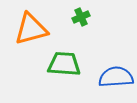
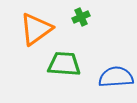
orange triangle: moved 5 px right; rotated 21 degrees counterclockwise
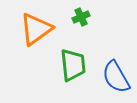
green trapezoid: moved 9 px right, 1 px down; rotated 80 degrees clockwise
blue semicircle: rotated 116 degrees counterclockwise
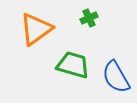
green cross: moved 8 px right, 1 px down
green trapezoid: rotated 68 degrees counterclockwise
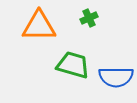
orange triangle: moved 3 px right, 3 px up; rotated 36 degrees clockwise
blue semicircle: rotated 60 degrees counterclockwise
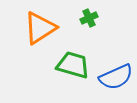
orange triangle: moved 1 px right, 2 px down; rotated 33 degrees counterclockwise
blue semicircle: rotated 24 degrees counterclockwise
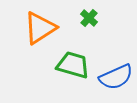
green cross: rotated 24 degrees counterclockwise
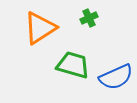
green cross: rotated 24 degrees clockwise
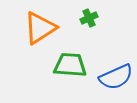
green trapezoid: moved 3 px left; rotated 12 degrees counterclockwise
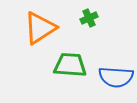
blue semicircle: rotated 28 degrees clockwise
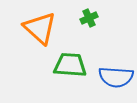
orange triangle: rotated 45 degrees counterclockwise
